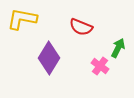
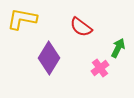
red semicircle: rotated 15 degrees clockwise
pink cross: moved 2 px down; rotated 18 degrees clockwise
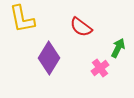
yellow L-shape: rotated 112 degrees counterclockwise
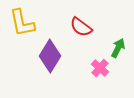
yellow L-shape: moved 4 px down
purple diamond: moved 1 px right, 2 px up
pink cross: rotated 12 degrees counterclockwise
